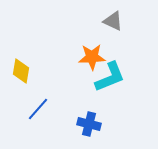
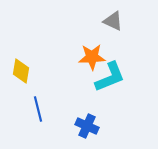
blue line: rotated 55 degrees counterclockwise
blue cross: moved 2 px left, 2 px down; rotated 10 degrees clockwise
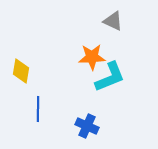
blue line: rotated 15 degrees clockwise
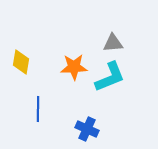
gray triangle: moved 22 px down; rotated 30 degrees counterclockwise
orange star: moved 18 px left, 10 px down
yellow diamond: moved 9 px up
blue cross: moved 3 px down
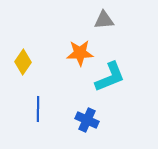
gray triangle: moved 9 px left, 23 px up
yellow diamond: moved 2 px right; rotated 25 degrees clockwise
orange star: moved 6 px right, 14 px up
blue cross: moved 9 px up
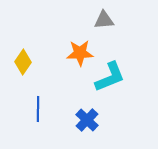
blue cross: rotated 20 degrees clockwise
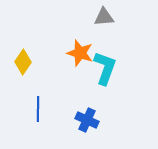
gray triangle: moved 3 px up
orange star: rotated 20 degrees clockwise
cyan L-shape: moved 5 px left, 9 px up; rotated 48 degrees counterclockwise
blue cross: rotated 20 degrees counterclockwise
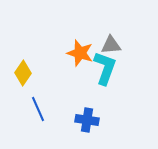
gray triangle: moved 7 px right, 28 px down
yellow diamond: moved 11 px down
blue line: rotated 25 degrees counterclockwise
blue cross: rotated 15 degrees counterclockwise
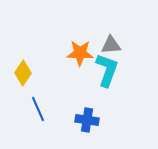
orange star: rotated 16 degrees counterclockwise
cyan L-shape: moved 2 px right, 2 px down
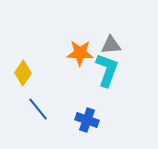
blue line: rotated 15 degrees counterclockwise
blue cross: rotated 10 degrees clockwise
